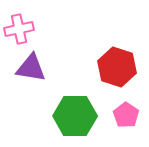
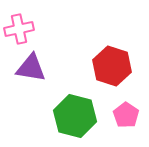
red hexagon: moved 5 px left, 1 px up
green hexagon: rotated 15 degrees clockwise
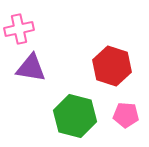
pink pentagon: rotated 30 degrees counterclockwise
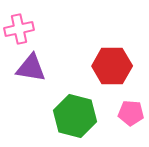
red hexagon: rotated 18 degrees counterclockwise
pink pentagon: moved 5 px right, 2 px up
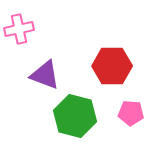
purple triangle: moved 14 px right, 7 px down; rotated 12 degrees clockwise
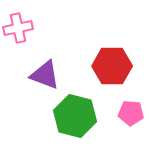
pink cross: moved 1 px left, 1 px up
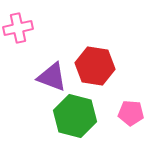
red hexagon: moved 17 px left; rotated 9 degrees clockwise
purple triangle: moved 7 px right, 2 px down
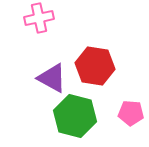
pink cross: moved 21 px right, 10 px up
purple triangle: moved 1 px down; rotated 8 degrees clockwise
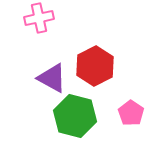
red hexagon: rotated 24 degrees clockwise
pink pentagon: rotated 30 degrees clockwise
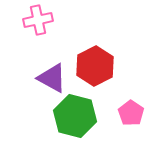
pink cross: moved 1 px left, 2 px down
